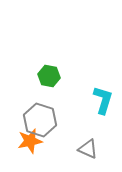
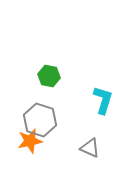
gray triangle: moved 2 px right, 1 px up
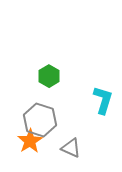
green hexagon: rotated 20 degrees clockwise
orange star: rotated 20 degrees counterclockwise
gray triangle: moved 19 px left
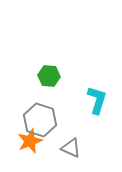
green hexagon: rotated 25 degrees counterclockwise
cyan L-shape: moved 6 px left
orange star: rotated 10 degrees clockwise
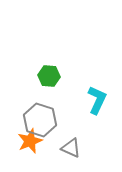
cyan L-shape: rotated 8 degrees clockwise
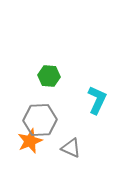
gray hexagon: rotated 20 degrees counterclockwise
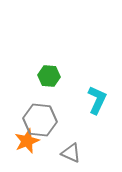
gray hexagon: rotated 8 degrees clockwise
orange star: moved 3 px left
gray triangle: moved 5 px down
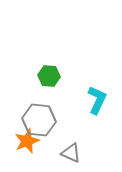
gray hexagon: moved 1 px left
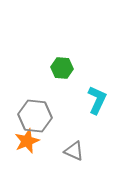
green hexagon: moved 13 px right, 8 px up
gray hexagon: moved 4 px left, 4 px up
gray triangle: moved 3 px right, 2 px up
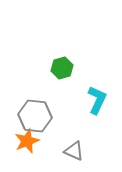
green hexagon: rotated 20 degrees counterclockwise
